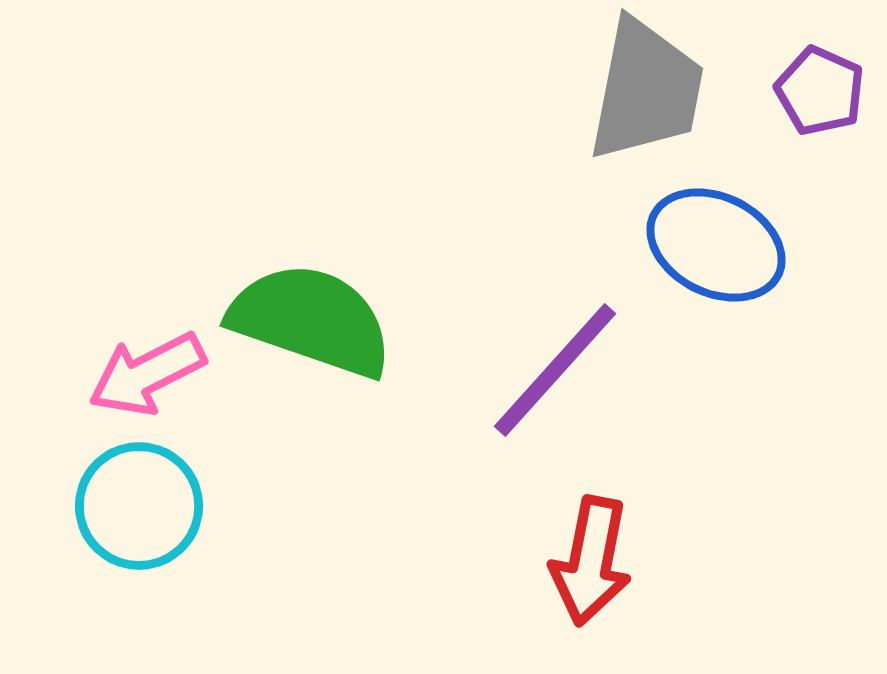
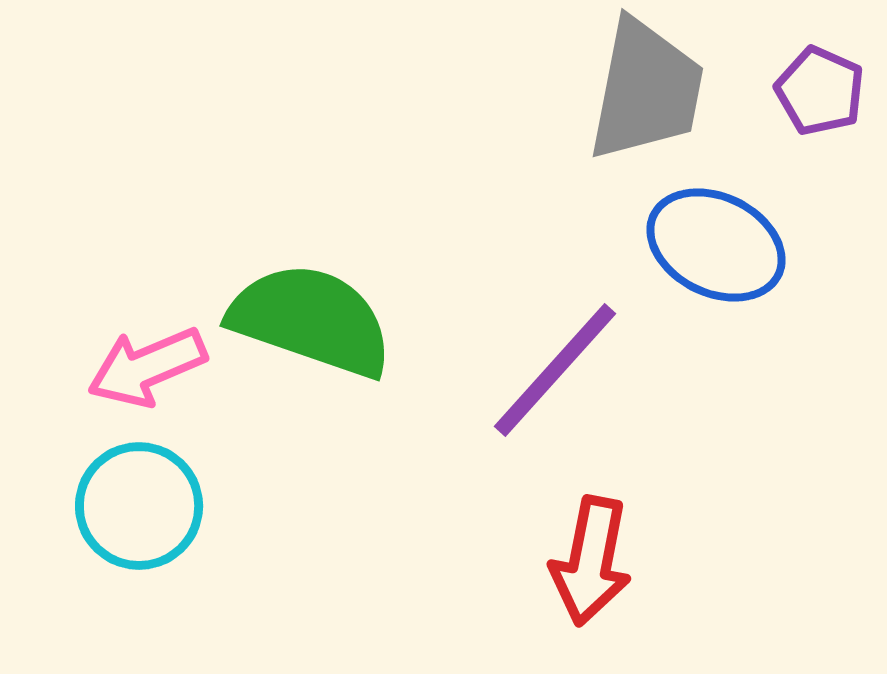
pink arrow: moved 7 px up; rotated 4 degrees clockwise
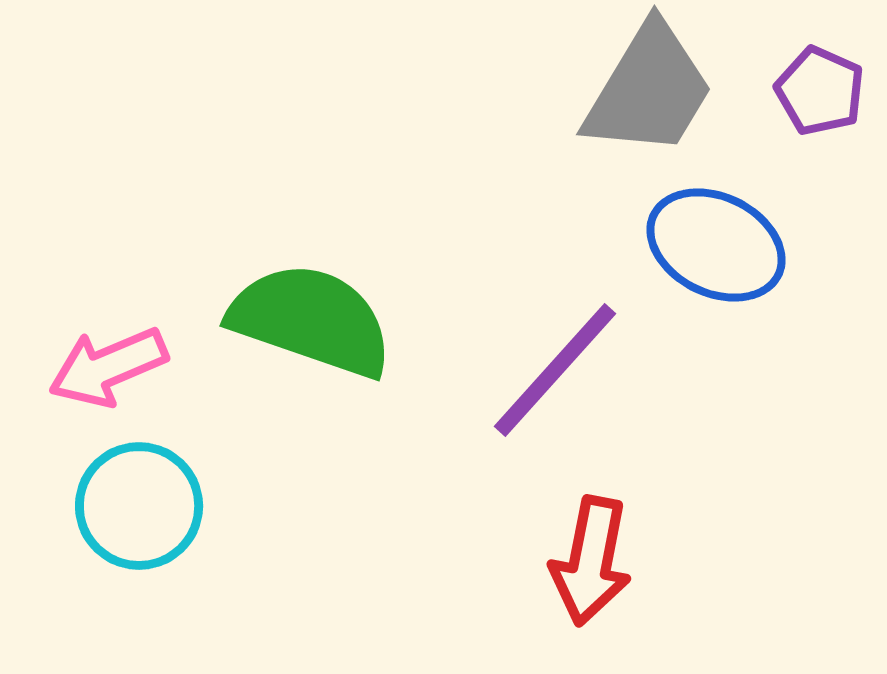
gray trapezoid: moved 3 px right; rotated 20 degrees clockwise
pink arrow: moved 39 px left
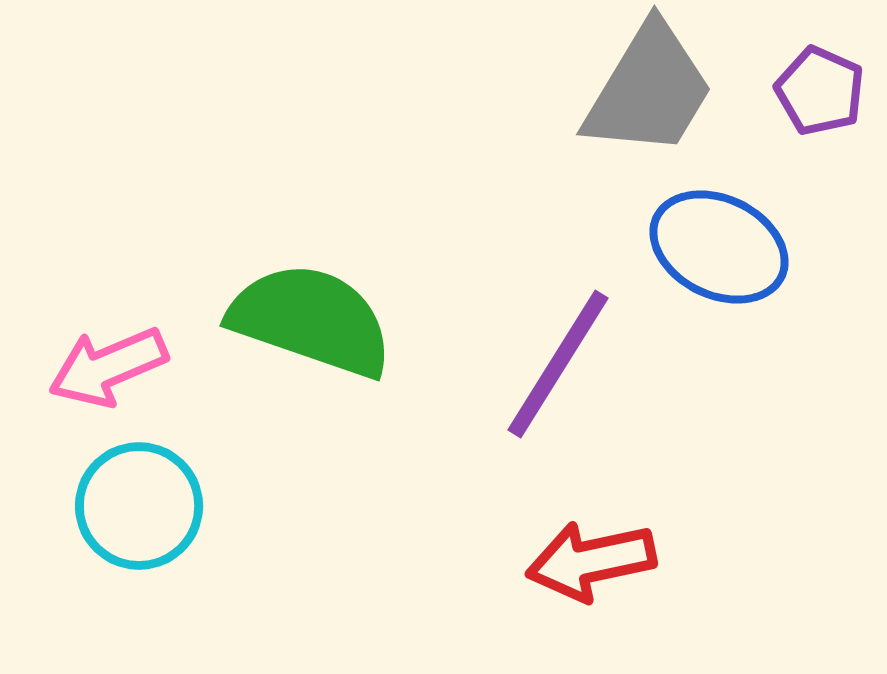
blue ellipse: moved 3 px right, 2 px down
purple line: moved 3 px right, 6 px up; rotated 10 degrees counterclockwise
red arrow: rotated 67 degrees clockwise
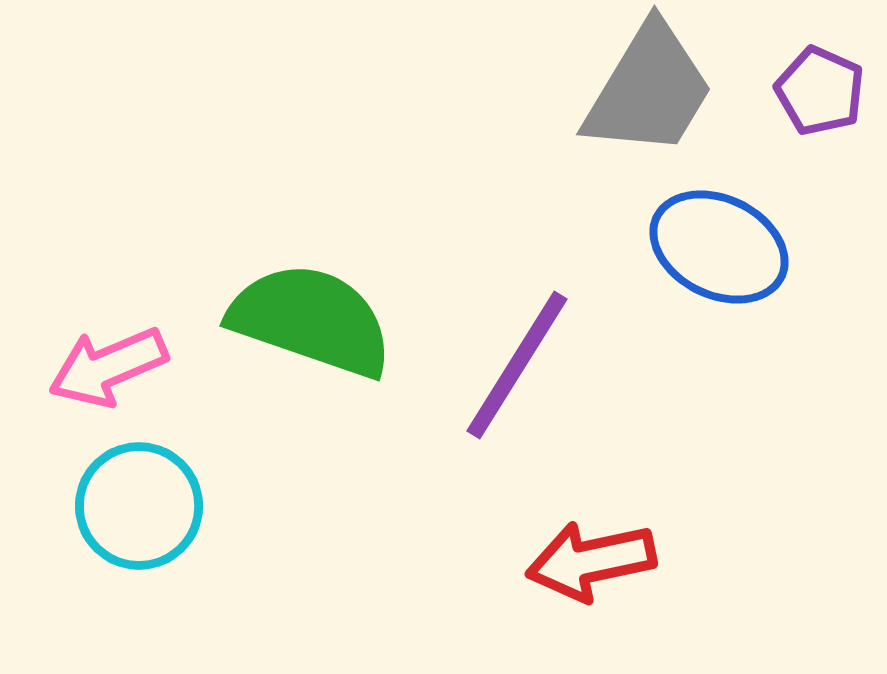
purple line: moved 41 px left, 1 px down
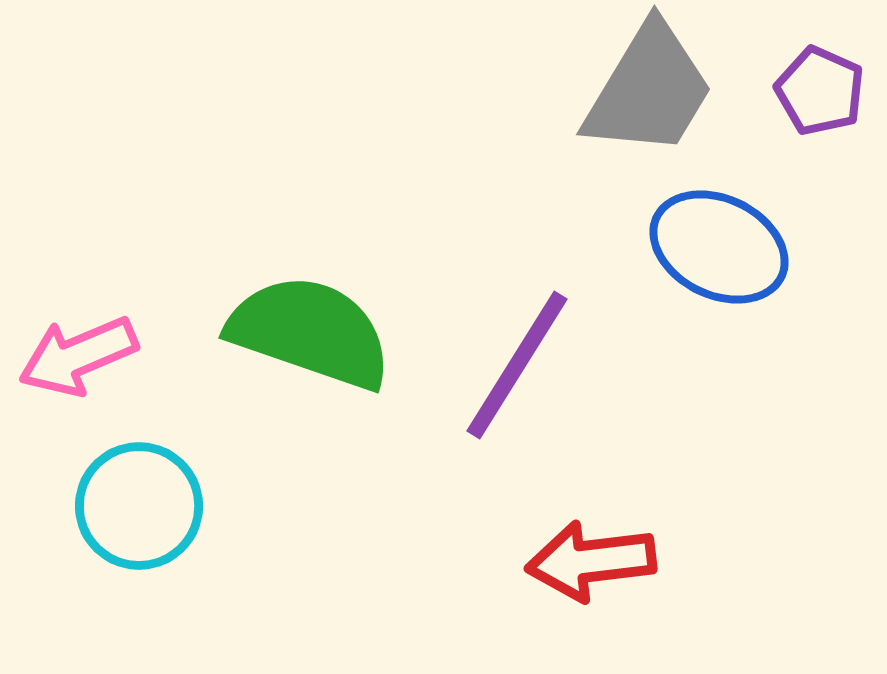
green semicircle: moved 1 px left, 12 px down
pink arrow: moved 30 px left, 11 px up
red arrow: rotated 5 degrees clockwise
